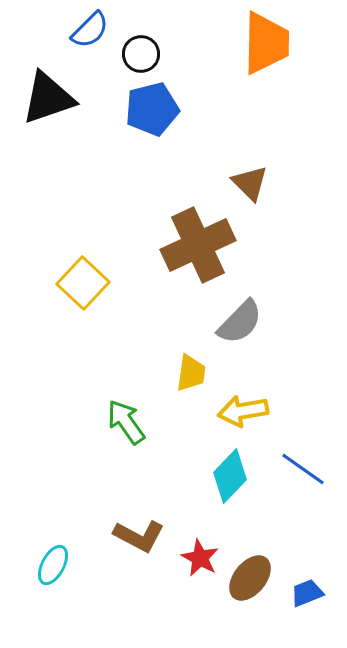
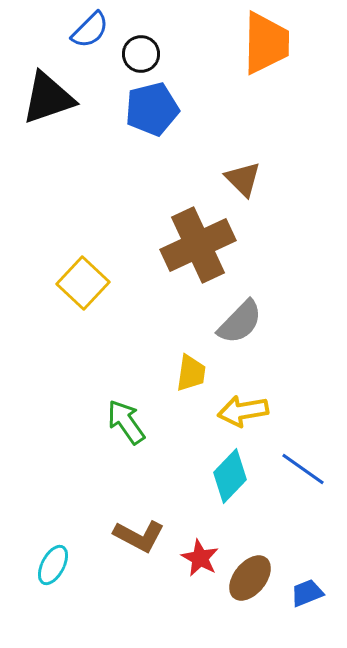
brown triangle: moved 7 px left, 4 px up
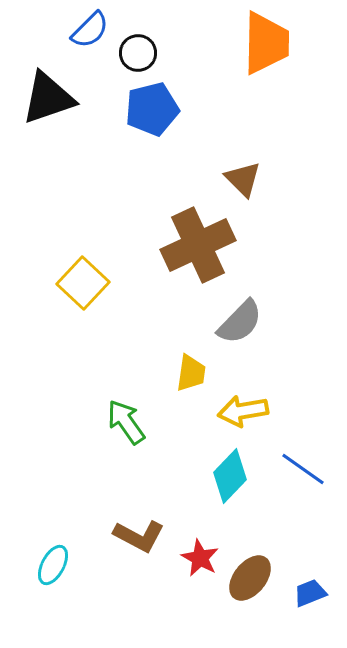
black circle: moved 3 px left, 1 px up
blue trapezoid: moved 3 px right
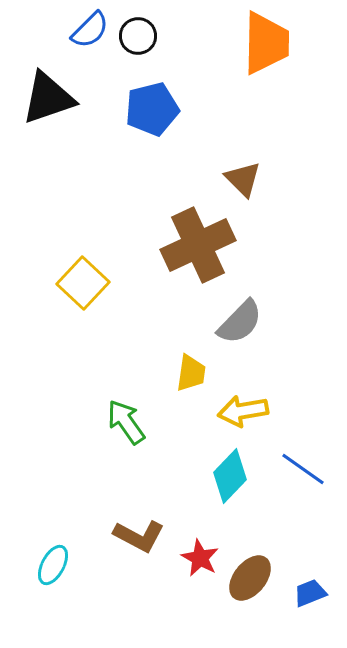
black circle: moved 17 px up
